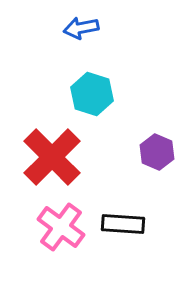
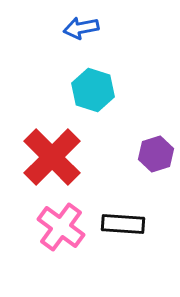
cyan hexagon: moved 1 px right, 4 px up
purple hexagon: moved 1 px left, 2 px down; rotated 20 degrees clockwise
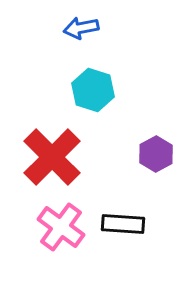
purple hexagon: rotated 12 degrees counterclockwise
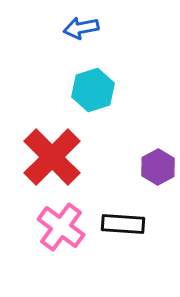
cyan hexagon: rotated 24 degrees clockwise
purple hexagon: moved 2 px right, 13 px down
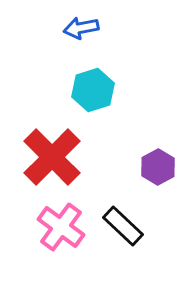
black rectangle: moved 2 px down; rotated 39 degrees clockwise
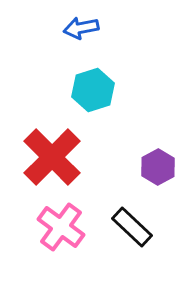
black rectangle: moved 9 px right, 1 px down
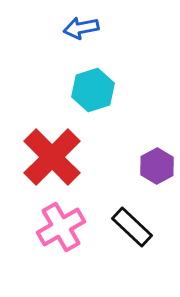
purple hexagon: moved 1 px left, 1 px up
pink cross: rotated 24 degrees clockwise
